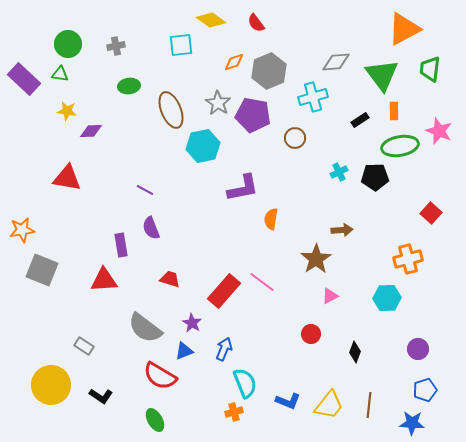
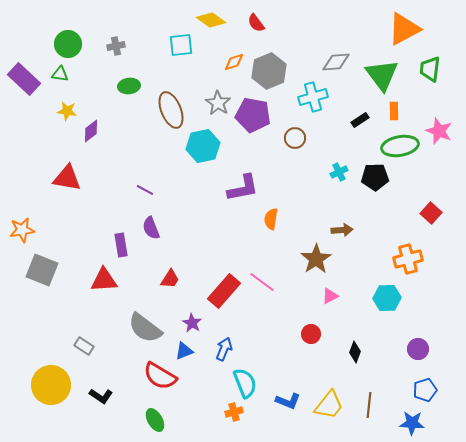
purple diamond at (91, 131): rotated 35 degrees counterclockwise
red trapezoid at (170, 279): rotated 105 degrees clockwise
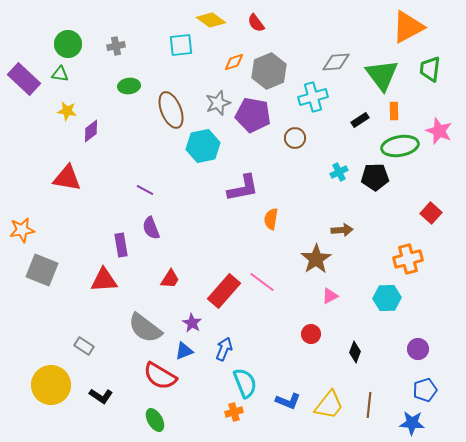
orange triangle at (404, 29): moved 4 px right, 2 px up
gray star at (218, 103): rotated 20 degrees clockwise
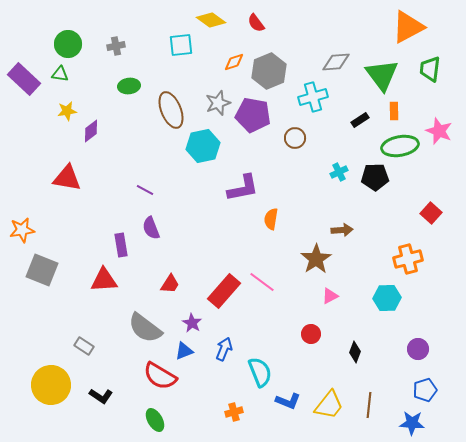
yellow star at (67, 111): rotated 18 degrees counterclockwise
red trapezoid at (170, 279): moved 5 px down
cyan semicircle at (245, 383): moved 15 px right, 11 px up
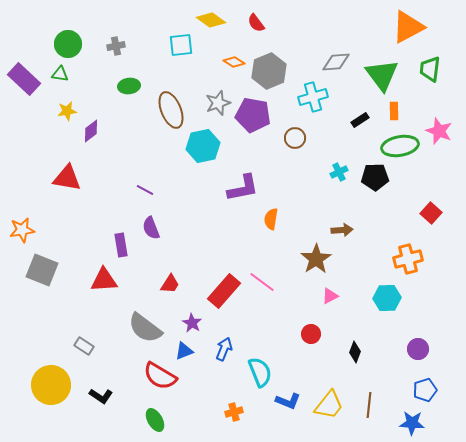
orange diamond at (234, 62): rotated 50 degrees clockwise
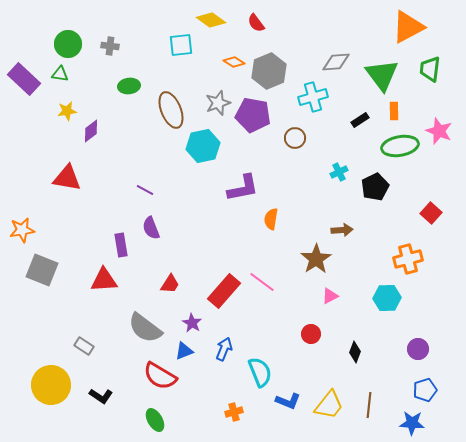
gray cross at (116, 46): moved 6 px left; rotated 18 degrees clockwise
black pentagon at (375, 177): moved 10 px down; rotated 24 degrees counterclockwise
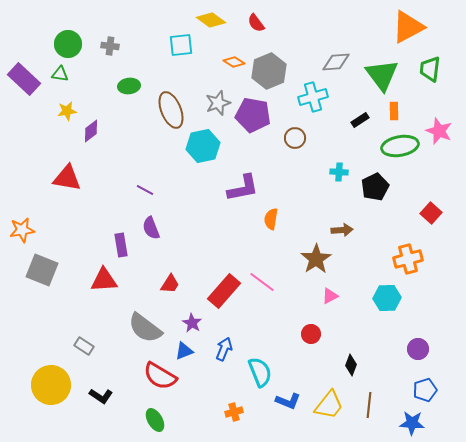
cyan cross at (339, 172): rotated 30 degrees clockwise
black diamond at (355, 352): moved 4 px left, 13 px down
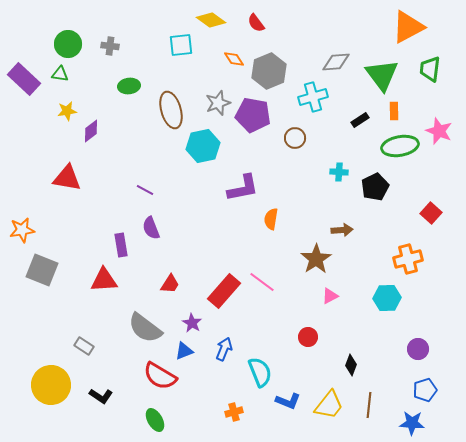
orange diamond at (234, 62): moved 3 px up; rotated 25 degrees clockwise
brown ellipse at (171, 110): rotated 6 degrees clockwise
red circle at (311, 334): moved 3 px left, 3 px down
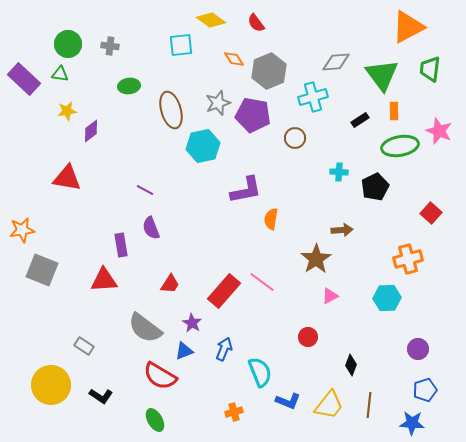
purple L-shape at (243, 188): moved 3 px right, 2 px down
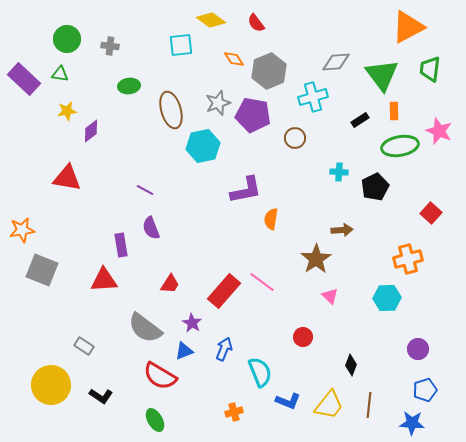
green circle at (68, 44): moved 1 px left, 5 px up
pink triangle at (330, 296): rotated 48 degrees counterclockwise
red circle at (308, 337): moved 5 px left
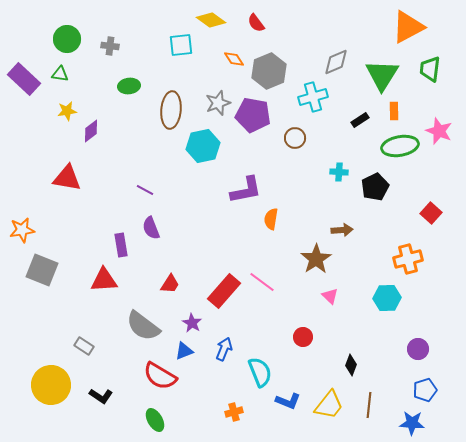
gray diamond at (336, 62): rotated 20 degrees counterclockwise
green triangle at (382, 75): rotated 9 degrees clockwise
brown ellipse at (171, 110): rotated 21 degrees clockwise
gray semicircle at (145, 328): moved 2 px left, 2 px up
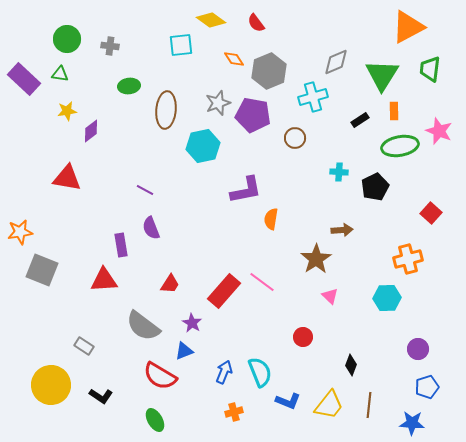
brown ellipse at (171, 110): moved 5 px left
orange star at (22, 230): moved 2 px left, 2 px down
blue arrow at (224, 349): moved 23 px down
blue pentagon at (425, 390): moved 2 px right, 3 px up
